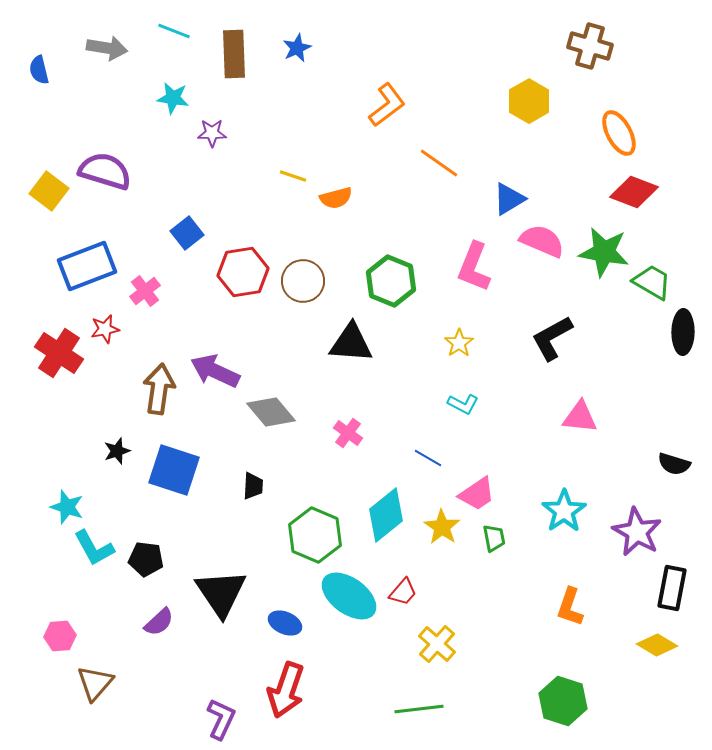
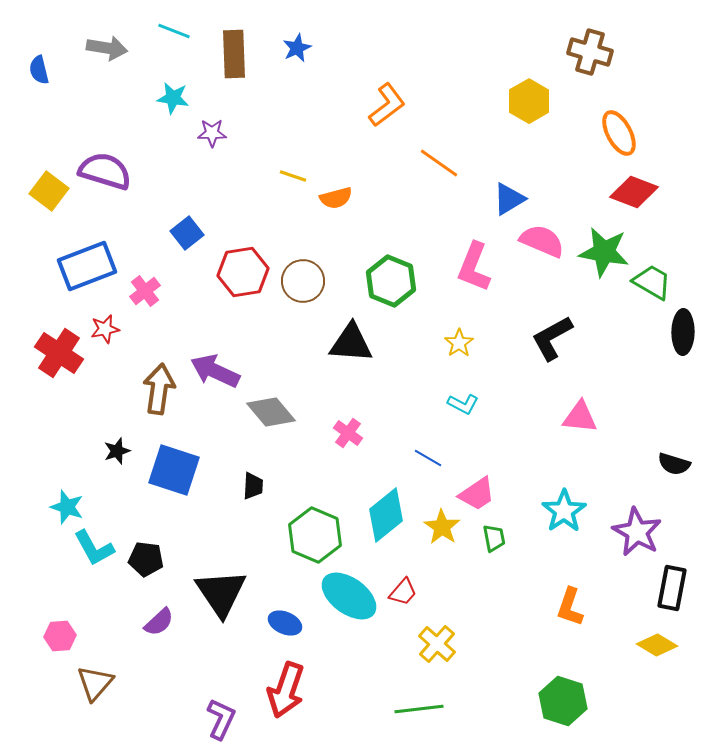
brown cross at (590, 46): moved 6 px down
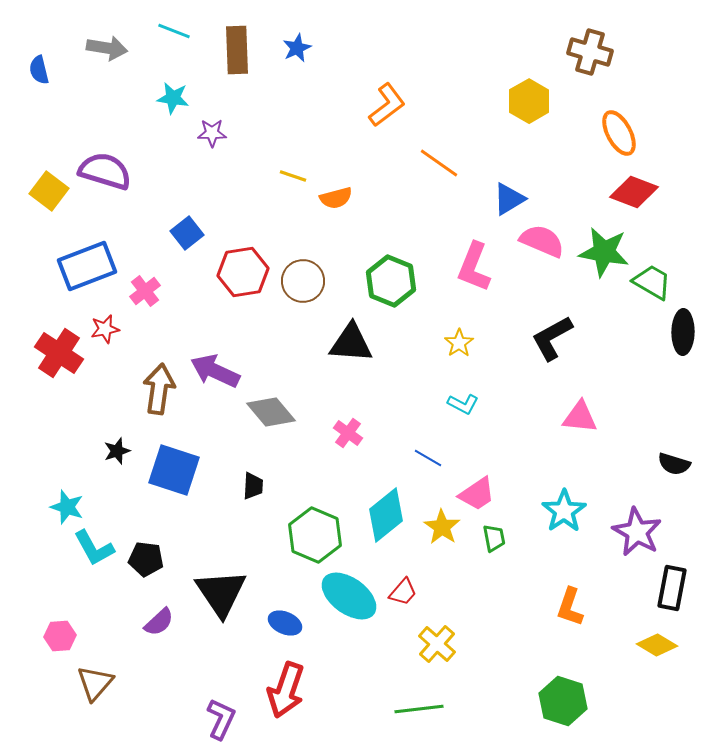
brown rectangle at (234, 54): moved 3 px right, 4 px up
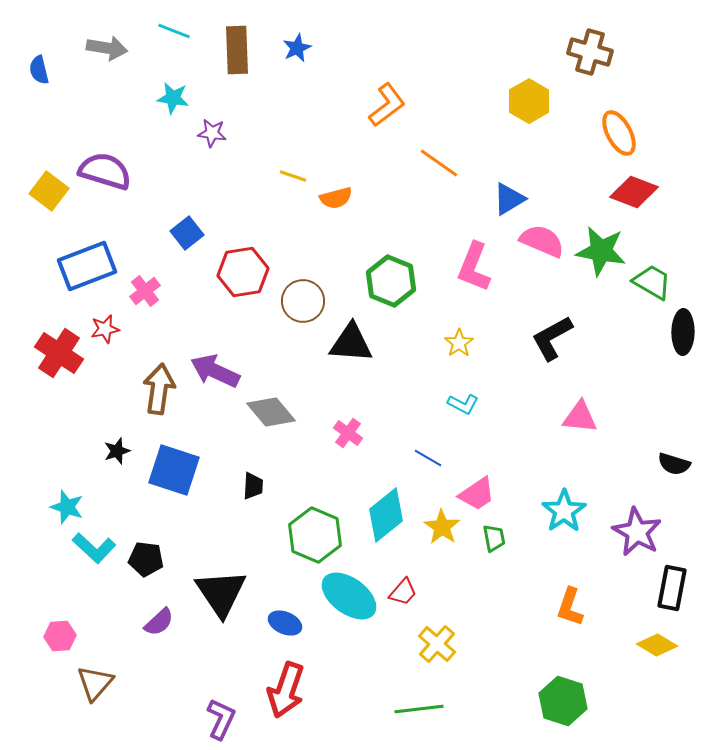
purple star at (212, 133): rotated 8 degrees clockwise
green star at (604, 252): moved 3 px left, 1 px up
brown circle at (303, 281): moved 20 px down
cyan L-shape at (94, 548): rotated 18 degrees counterclockwise
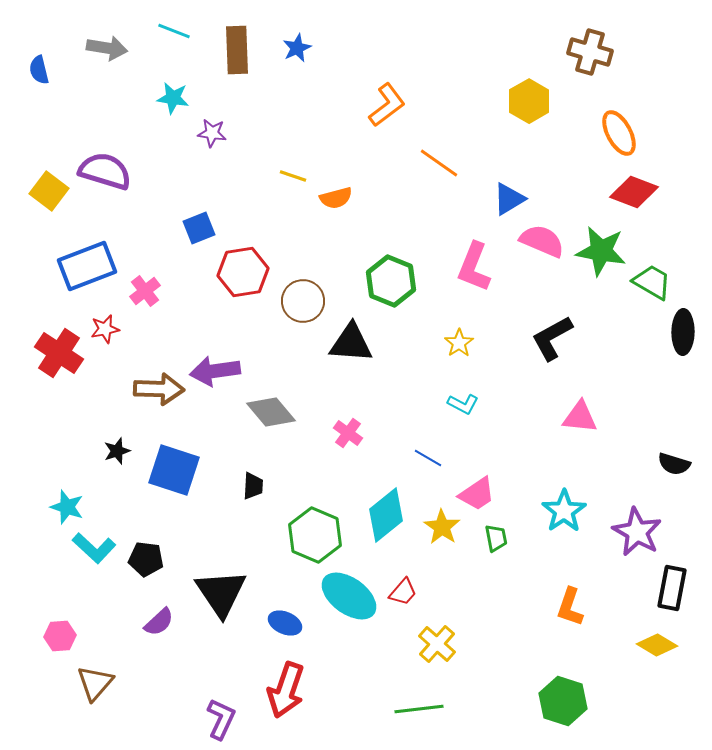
blue square at (187, 233): moved 12 px right, 5 px up; rotated 16 degrees clockwise
purple arrow at (215, 371): rotated 33 degrees counterclockwise
brown arrow at (159, 389): rotated 84 degrees clockwise
green trapezoid at (494, 538): moved 2 px right
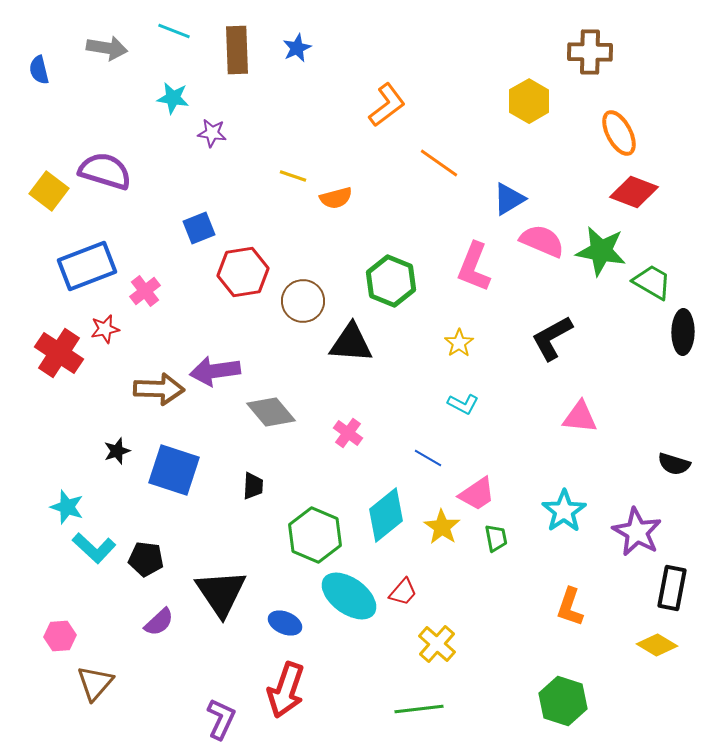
brown cross at (590, 52): rotated 15 degrees counterclockwise
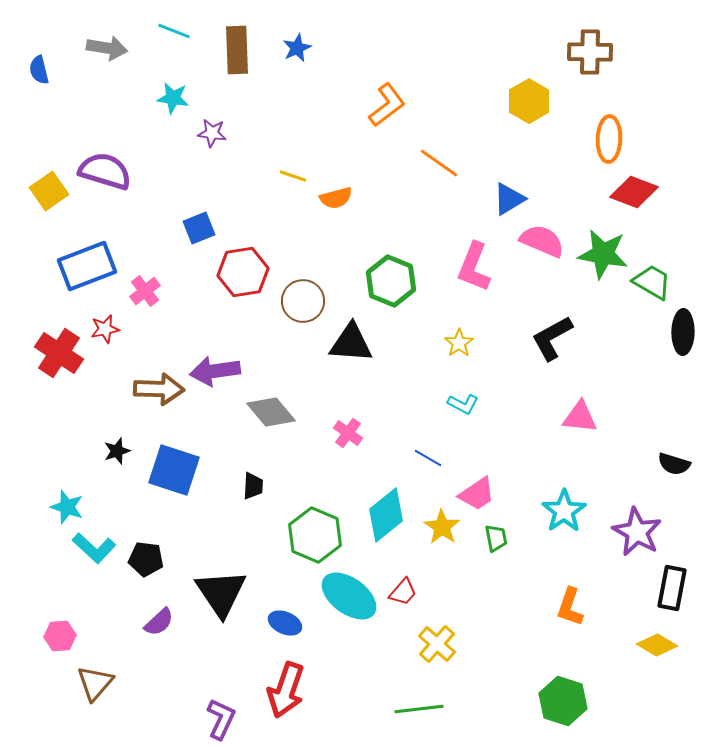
orange ellipse at (619, 133): moved 10 px left, 6 px down; rotated 30 degrees clockwise
yellow square at (49, 191): rotated 18 degrees clockwise
green star at (601, 251): moved 2 px right, 3 px down
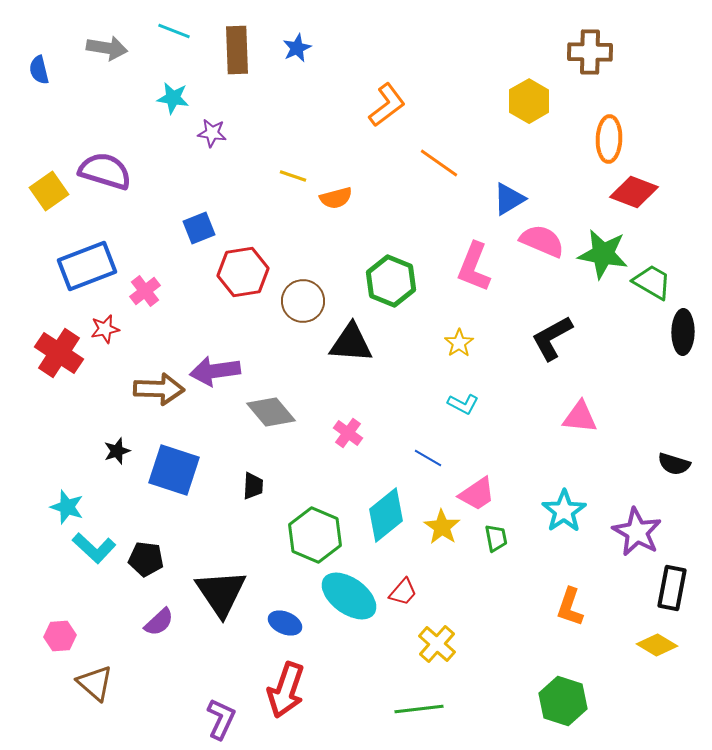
brown triangle at (95, 683): rotated 30 degrees counterclockwise
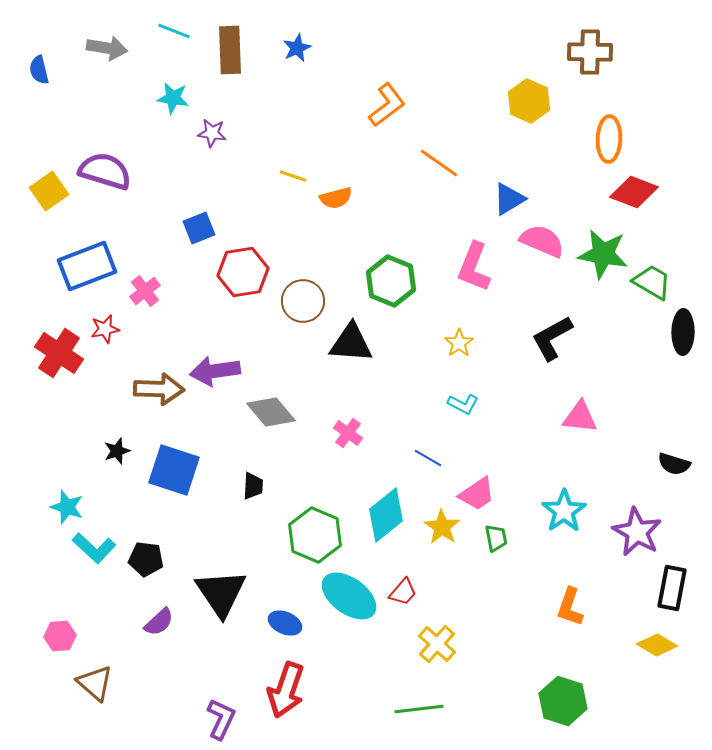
brown rectangle at (237, 50): moved 7 px left
yellow hexagon at (529, 101): rotated 6 degrees counterclockwise
